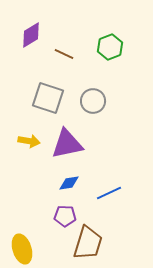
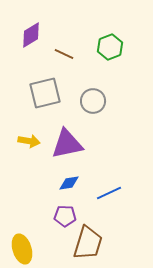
gray square: moved 3 px left, 5 px up; rotated 32 degrees counterclockwise
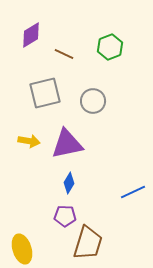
blue diamond: rotated 50 degrees counterclockwise
blue line: moved 24 px right, 1 px up
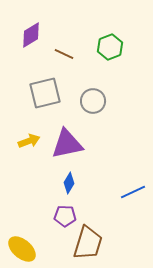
yellow arrow: rotated 30 degrees counterclockwise
yellow ellipse: rotated 32 degrees counterclockwise
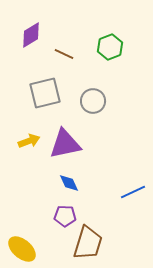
purple triangle: moved 2 px left
blue diamond: rotated 55 degrees counterclockwise
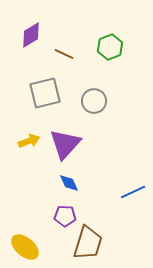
gray circle: moved 1 px right
purple triangle: rotated 36 degrees counterclockwise
yellow ellipse: moved 3 px right, 2 px up
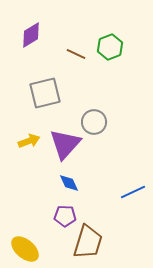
brown line: moved 12 px right
gray circle: moved 21 px down
brown trapezoid: moved 1 px up
yellow ellipse: moved 2 px down
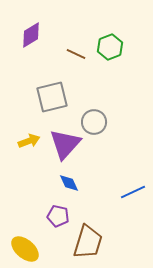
gray square: moved 7 px right, 4 px down
purple pentagon: moved 7 px left; rotated 10 degrees clockwise
